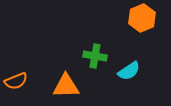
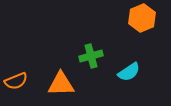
green cross: moved 4 px left; rotated 25 degrees counterclockwise
cyan semicircle: moved 1 px down
orange triangle: moved 5 px left, 2 px up
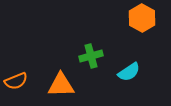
orange hexagon: rotated 8 degrees counterclockwise
orange triangle: moved 1 px down
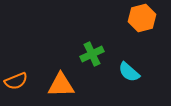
orange hexagon: rotated 16 degrees clockwise
green cross: moved 1 px right, 2 px up; rotated 10 degrees counterclockwise
cyan semicircle: rotated 75 degrees clockwise
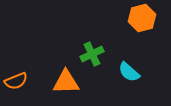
orange triangle: moved 5 px right, 3 px up
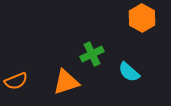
orange hexagon: rotated 16 degrees counterclockwise
orange triangle: rotated 16 degrees counterclockwise
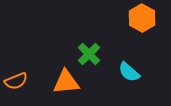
green cross: moved 3 px left; rotated 20 degrees counterclockwise
orange triangle: rotated 12 degrees clockwise
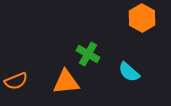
green cross: moved 1 px left; rotated 15 degrees counterclockwise
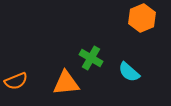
orange hexagon: rotated 8 degrees clockwise
green cross: moved 3 px right, 4 px down
orange triangle: moved 1 px down
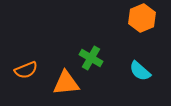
cyan semicircle: moved 11 px right, 1 px up
orange semicircle: moved 10 px right, 11 px up
